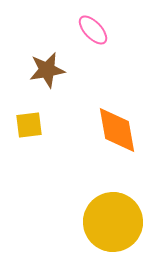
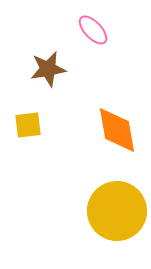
brown star: moved 1 px right, 1 px up
yellow square: moved 1 px left
yellow circle: moved 4 px right, 11 px up
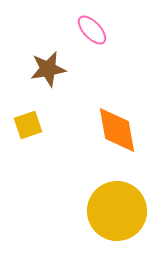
pink ellipse: moved 1 px left
yellow square: rotated 12 degrees counterclockwise
